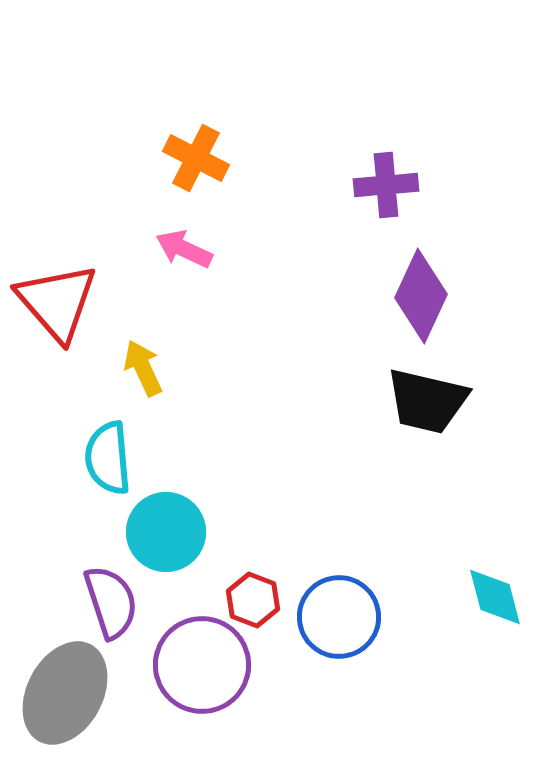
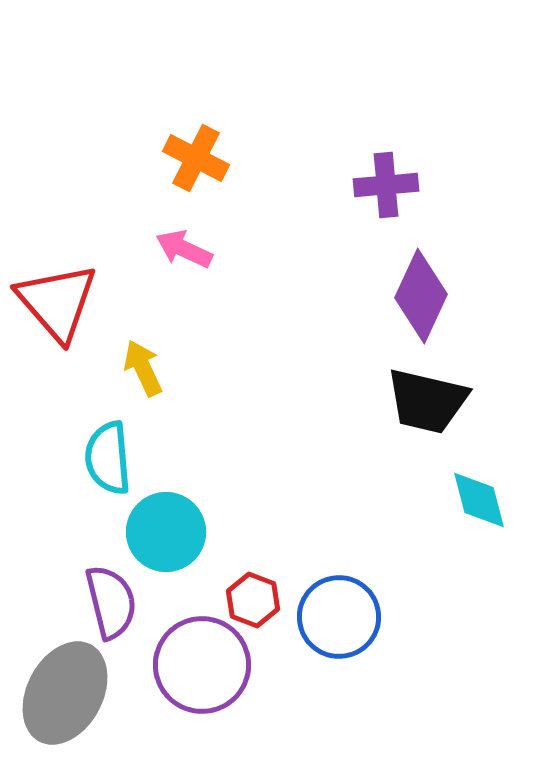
cyan diamond: moved 16 px left, 97 px up
purple semicircle: rotated 4 degrees clockwise
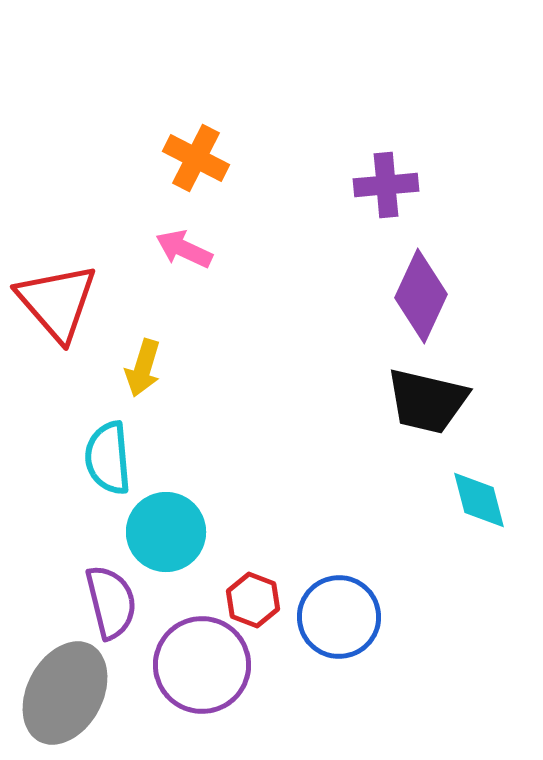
yellow arrow: rotated 138 degrees counterclockwise
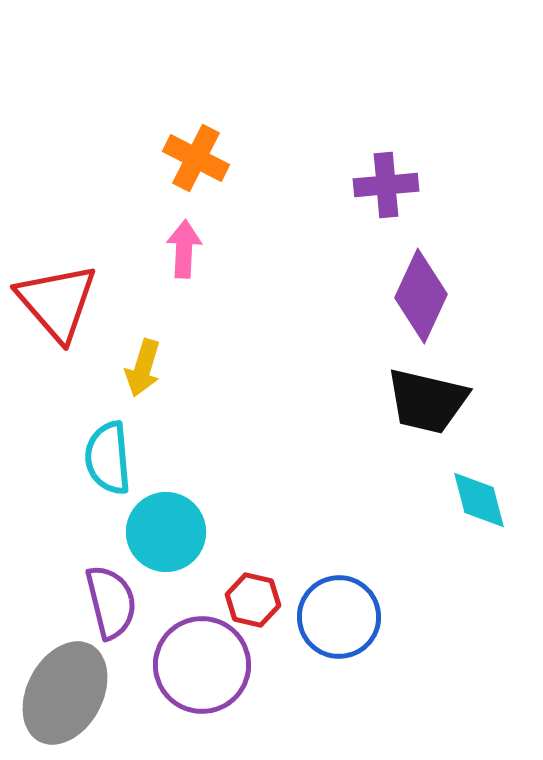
pink arrow: rotated 68 degrees clockwise
red hexagon: rotated 8 degrees counterclockwise
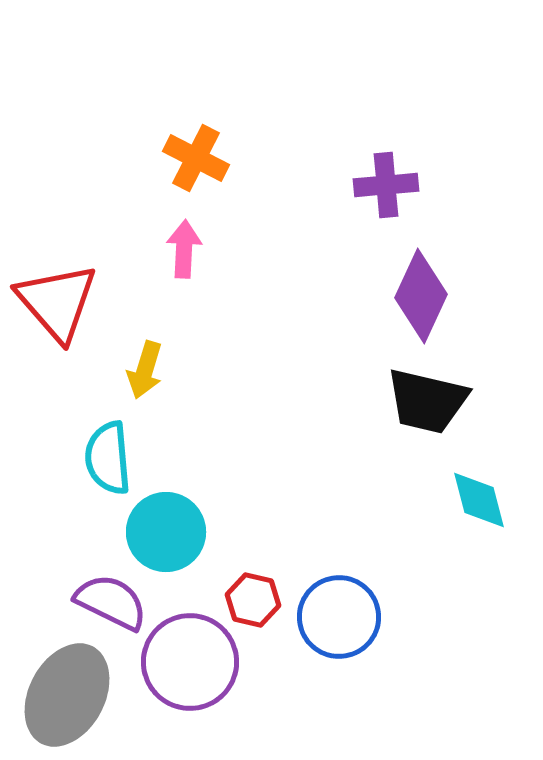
yellow arrow: moved 2 px right, 2 px down
purple semicircle: rotated 50 degrees counterclockwise
purple circle: moved 12 px left, 3 px up
gray ellipse: moved 2 px right, 2 px down
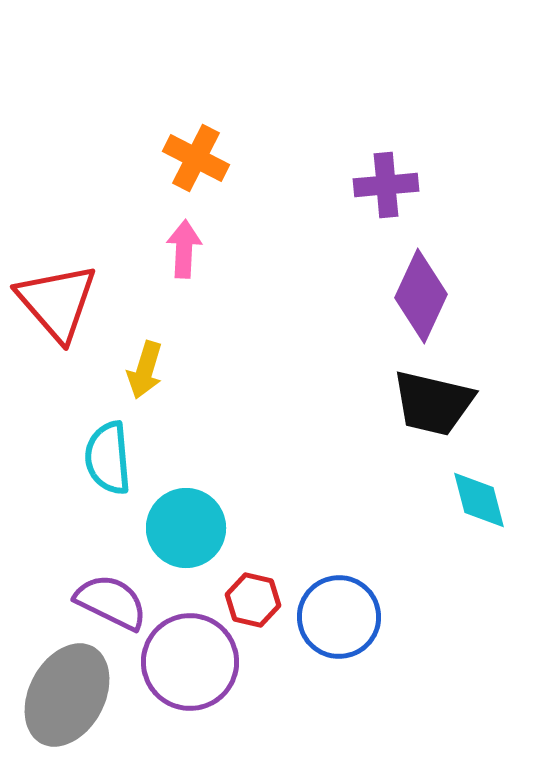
black trapezoid: moved 6 px right, 2 px down
cyan circle: moved 20 px right, 4 px up
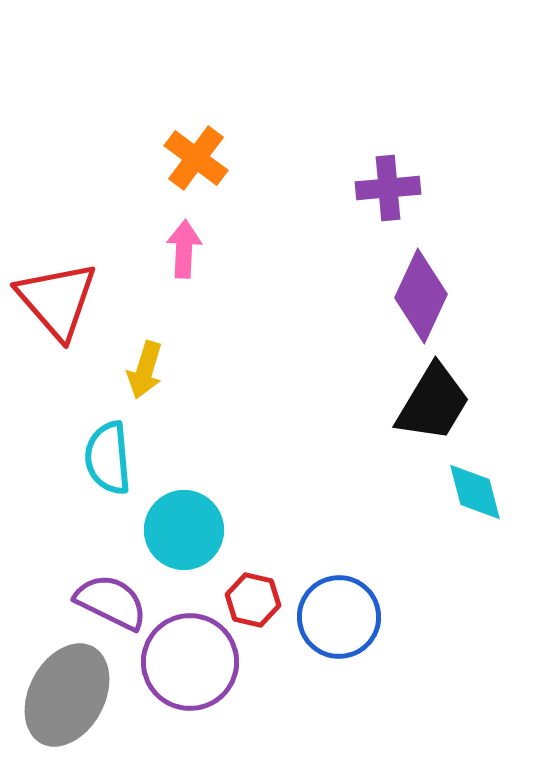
orange cross: rotated 10 degrees clockwise
purple cross: moved 2 px right, 3 px down
red triangle: moved 2 px up
black trapezoid: rotated 72 degrees counterclockwise
cyan diamond: moved 4 px left, 8 px up
cyan circle: moved 2 px left, 2 px down
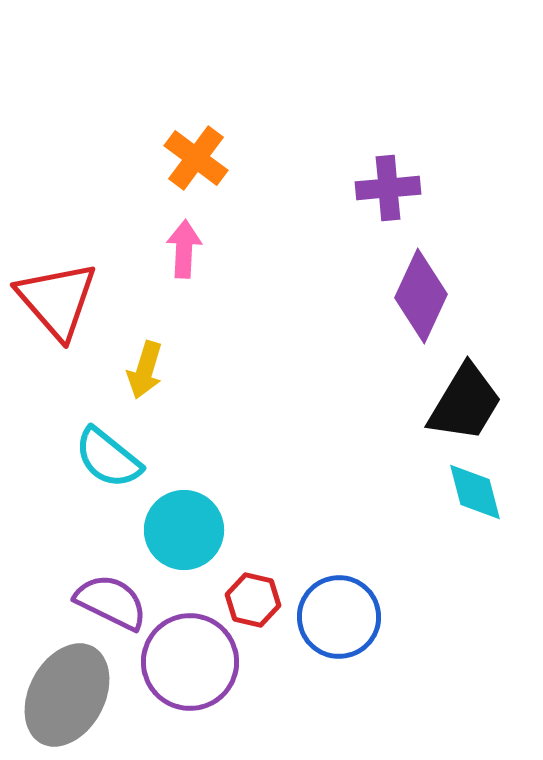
black trapezoid: moved 32 px right
cyan semicircle: rotated 46 degrees counterclockwise
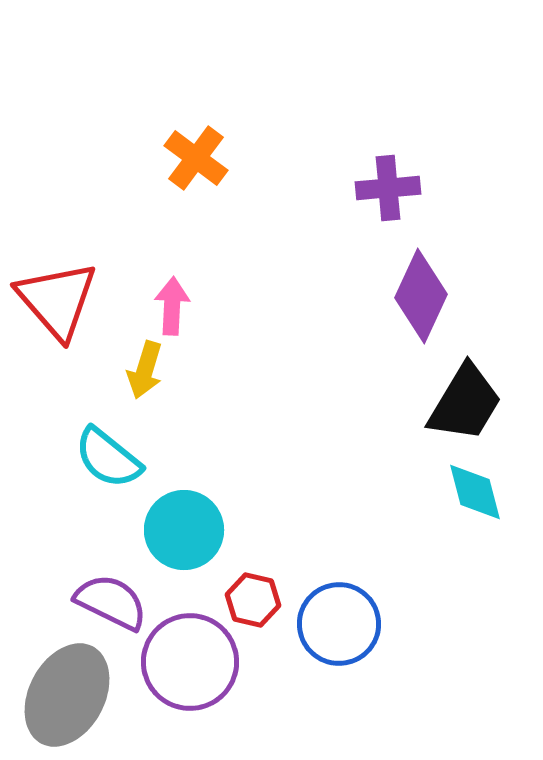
pink arrow: moved 12 px left, 57 px down
blue circle: moved 7 px down
